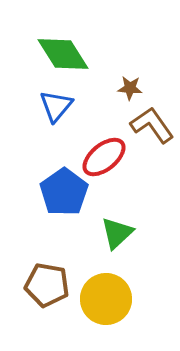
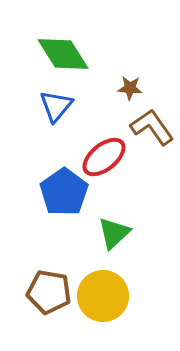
brown L-shape: moved 2 px down
green triangle: moved 3 px left
brown pentagon: moved 2 px right, 7 px down
yellow circle: moved 3 px left, 3 px up
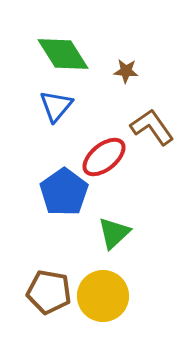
brown star: moved 4 px left, 17 px up
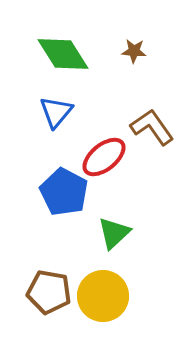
brown star: moved 8 px right, 20 px up
blue triangle: moved 6 px down
blue pentagon: rotated 9 degrees counterclockwise
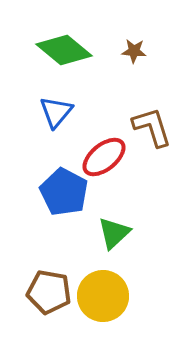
green diamond: moved 1 px right, 4 px up; rotated 18 degrees counterclockwise
brown L-shape: rotated 18 degrees clockwise
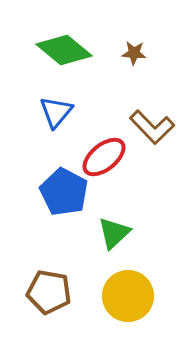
brown star: moved 2 px down
brown L-shape: rotated 153 degrees clockwise
yellow circle: moved 25 px right
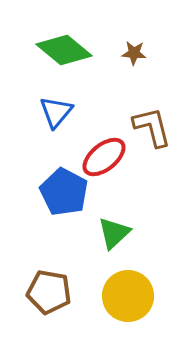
brown L-shape: rotated 150 degrees counterclockwise
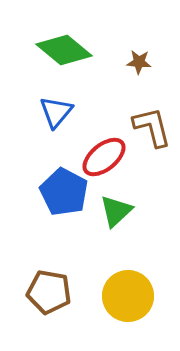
brown star: moved 5 px right, 9 px down
green triangle: moved 2 px right, 22 px up
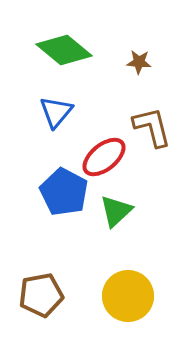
brown pentagon: moved 8 px left, 3 px down; rotated 21 degrees counterclockwise
